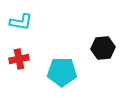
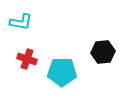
black hexagon: moved 4 px down
red cross: moved 8 px right; rotated 30 degrees clockwise
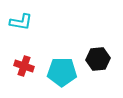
black hexagon: moved 5 px left, 7 px down
red cross: moved 3 px left, 7 px down
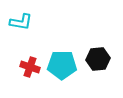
red cross: moved 6 px right, 1 px down
cyan pentagon: moved 7 px up
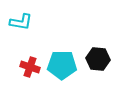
black hexagon: rotated 10 degrees clockwise
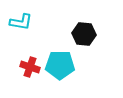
black hexagon: moved 14 px left, 25 px up
cyan pentagon: moved 2 px left
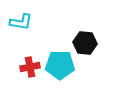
black hexagon: moved 1 px right, 9 px down
red cross: rotated 30 degrees counterclockwise
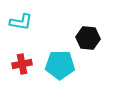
black hexagon: moved 3 px right, 5 px up
red cross: moved 8 px left, 3 px up
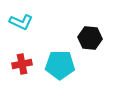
cyan L-shape: rotated 15 degrees clockwise
black hexagon: moved 2 px right
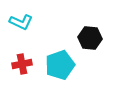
cyan pentagon: rotated 20 degrees counterclockwise
